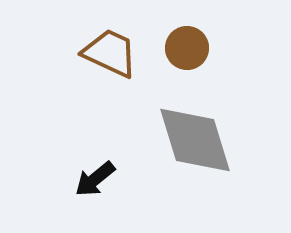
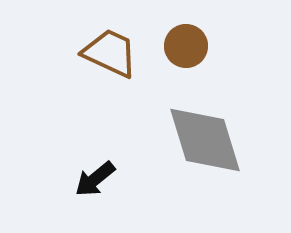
brown circle: moved 1 px left, 2 px up
gray diamond: moved 10 px right
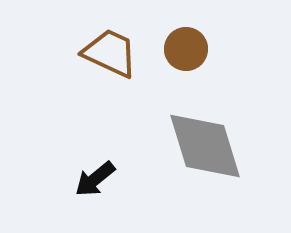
brown circle: moved 3 px down
gray diamond: moved 6 px down
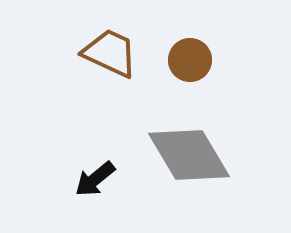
brown circle: moved 4 px right, 11 px down
gray diamond: moved 16 px left, 9 px down; rotated 14 degrees counterclockwise
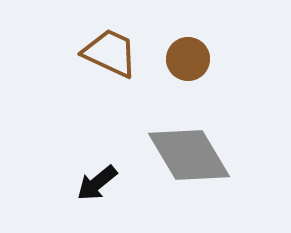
brown circle: moved 2 px left, 1 px up
black arrow: moved 2 px right, 4 px down
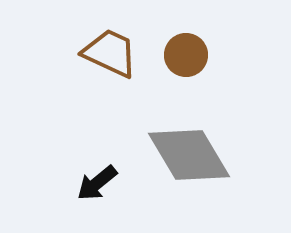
brown circle: moved 2 px left, 4 px up
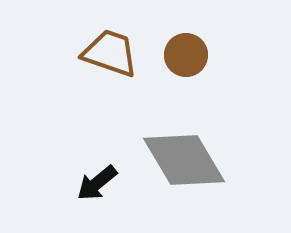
brown trapezoid: rotated 6 degrees counterclockwise
gray diamond: moved 5 px left, 5 px down
